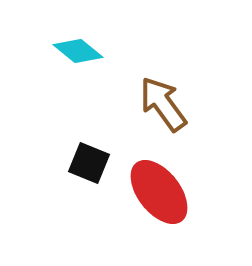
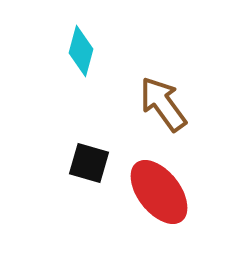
cyan diamond: moved 3 px right; rotated 66 degrees clockwise
black square: rotated 6 degrees counterclockwise
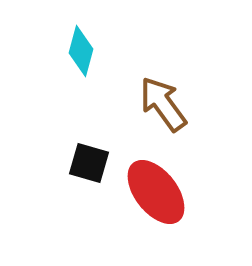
red ellipse: moved 3 px left
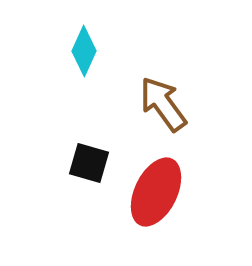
cyan diamond: moved 3 px right; rotated 9 degrees clockwise
red ellipse: rotated 64 degrees clockwise
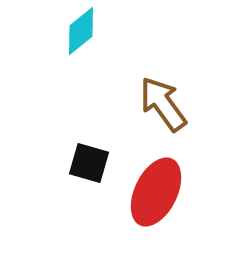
cyan diamond: moved 3 px left, 20 px up; rotated 27 degrees clockwise
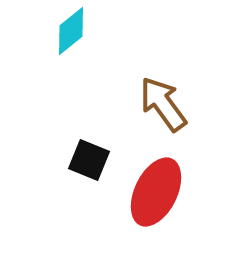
cyan diamond: moved 10 px left
black square: moved 3 px up; rotated 6 degrees clockwise
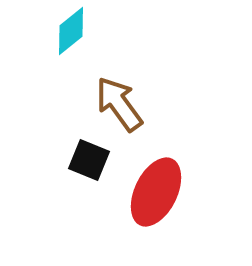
brown arrow: moved 44 px left
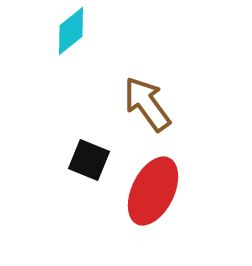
brown arrow: moved 28 px right
red ellipse: moved 3 px left, 1 px up
